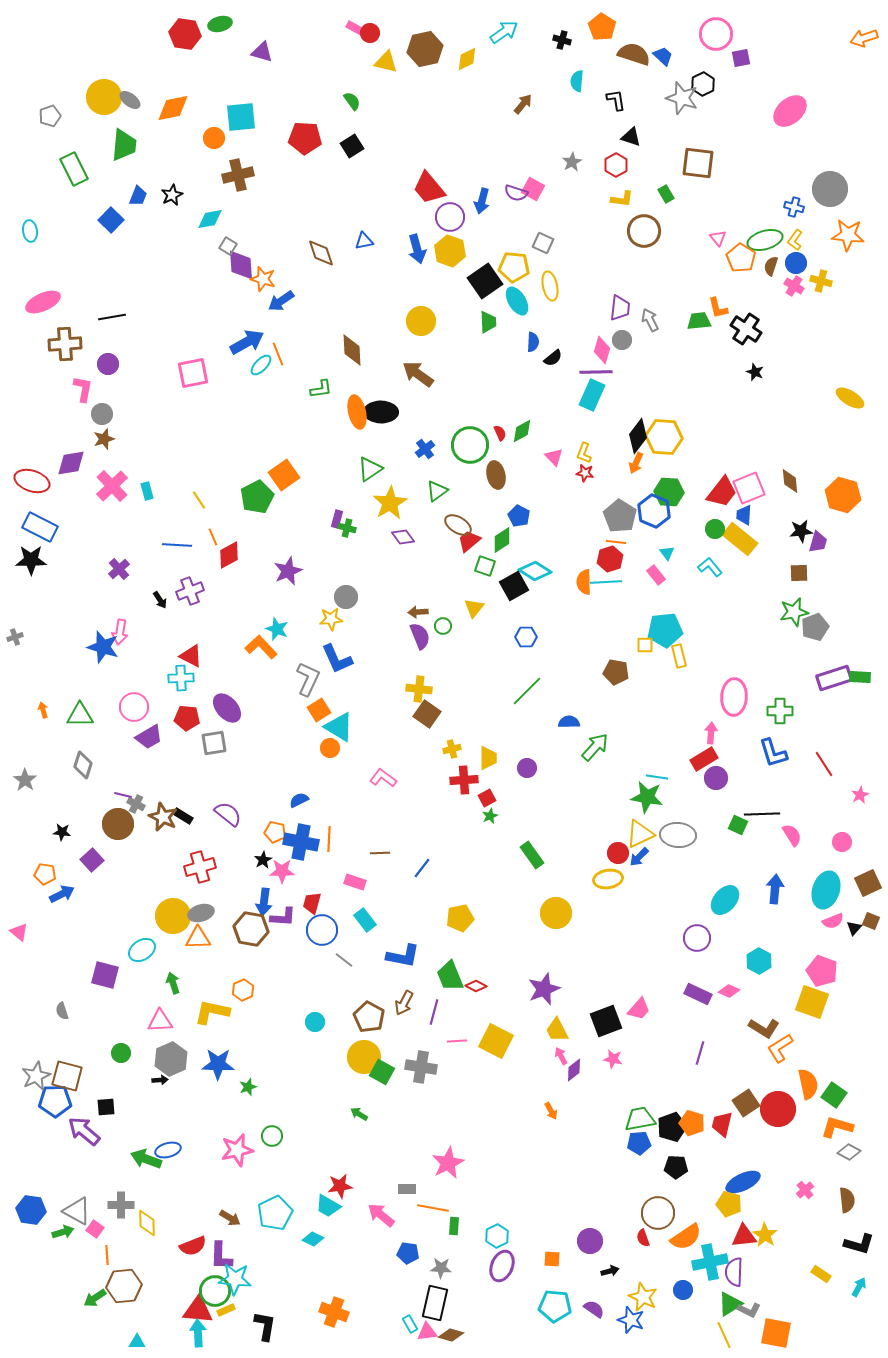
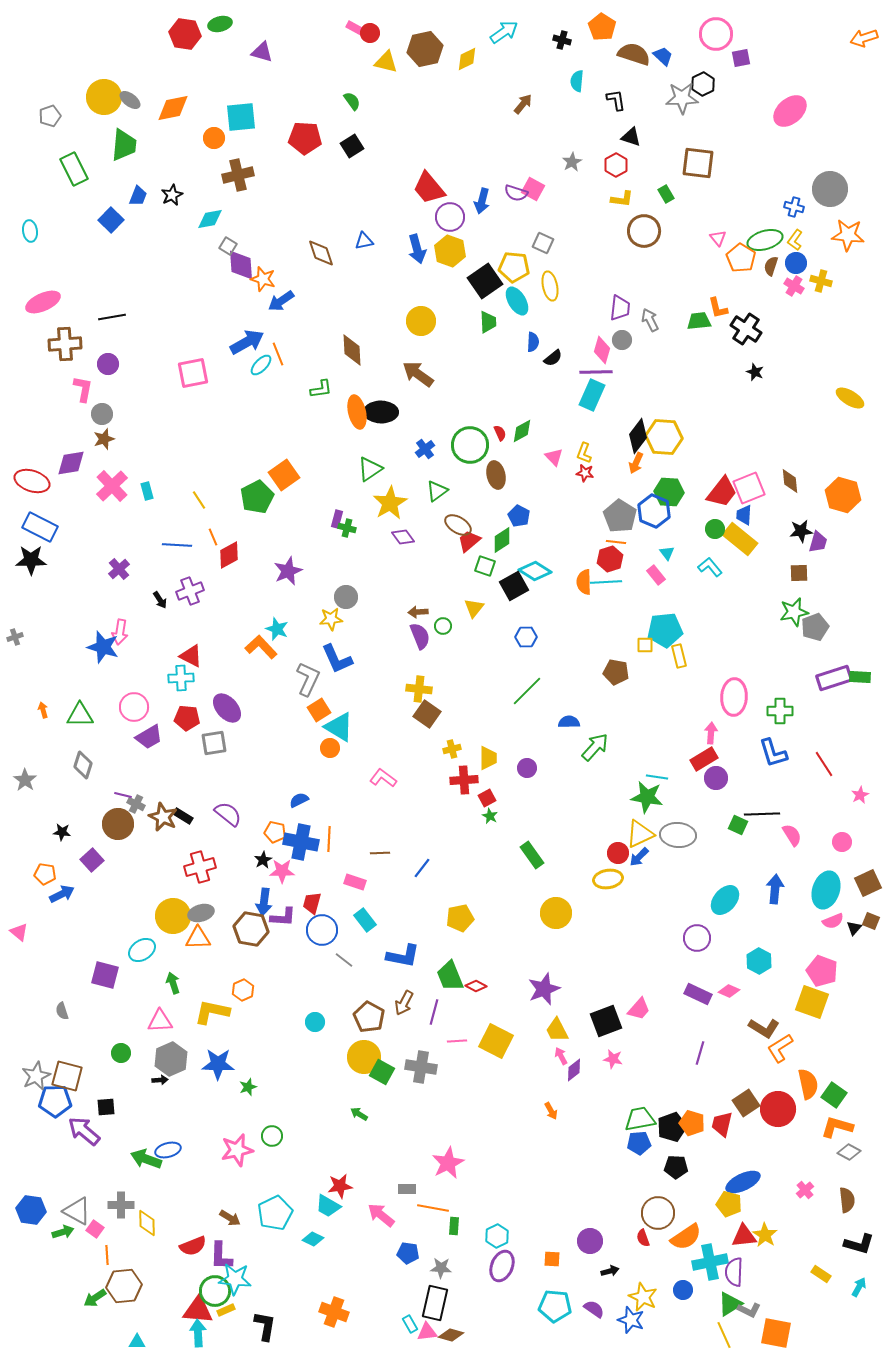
gray star at (682, 98): rotated 20 degrees counterclockwise
green star at (490, 816): rotated 21 degrees counterclockwise
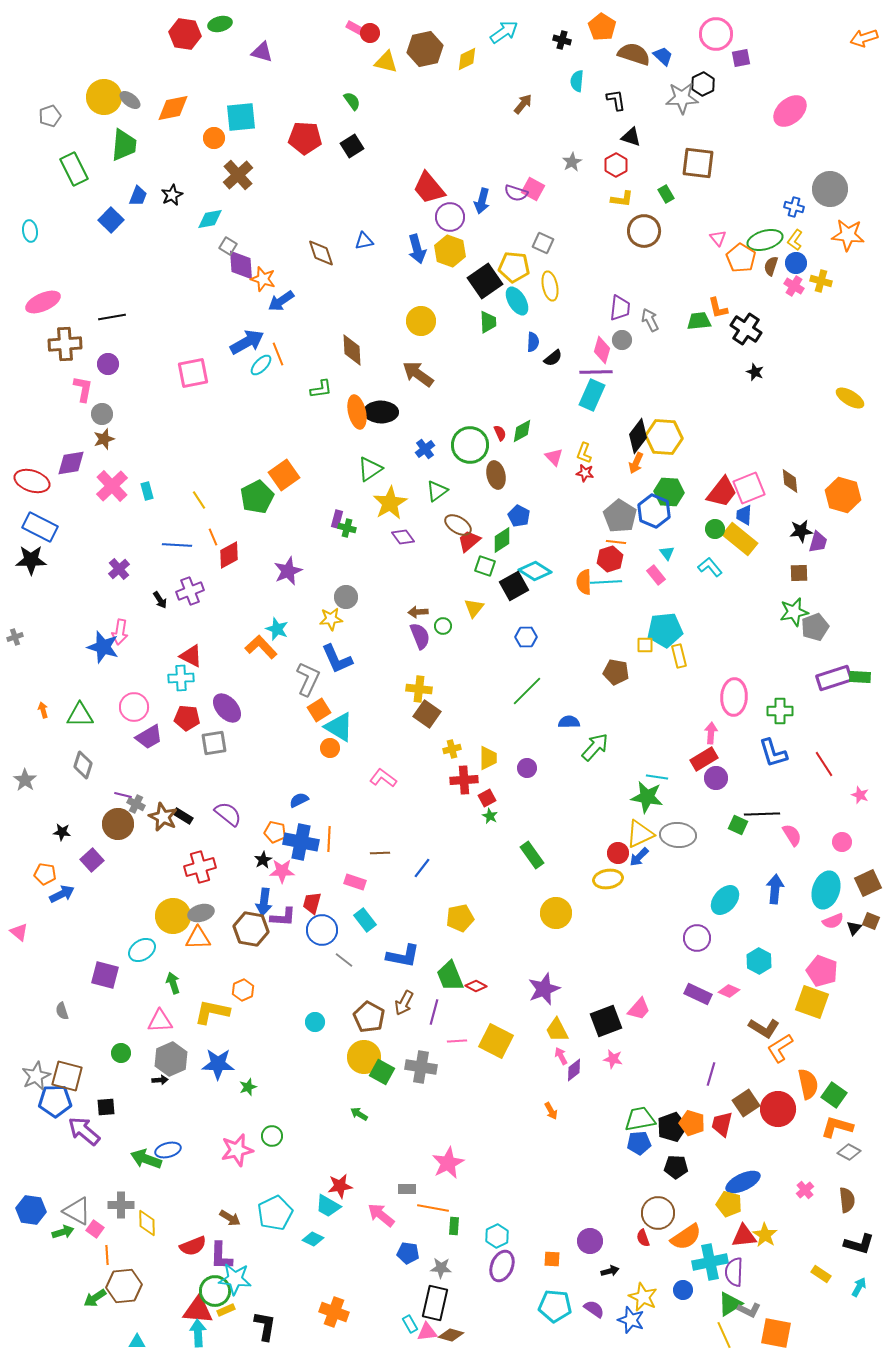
brown cross at (238, 175): rotated 28 degrees counterclockwise
pink star at (860, 795): rotated 24 degrees counterclockwise
purple line at (700, 1053): moved 11 px right, 21 px down
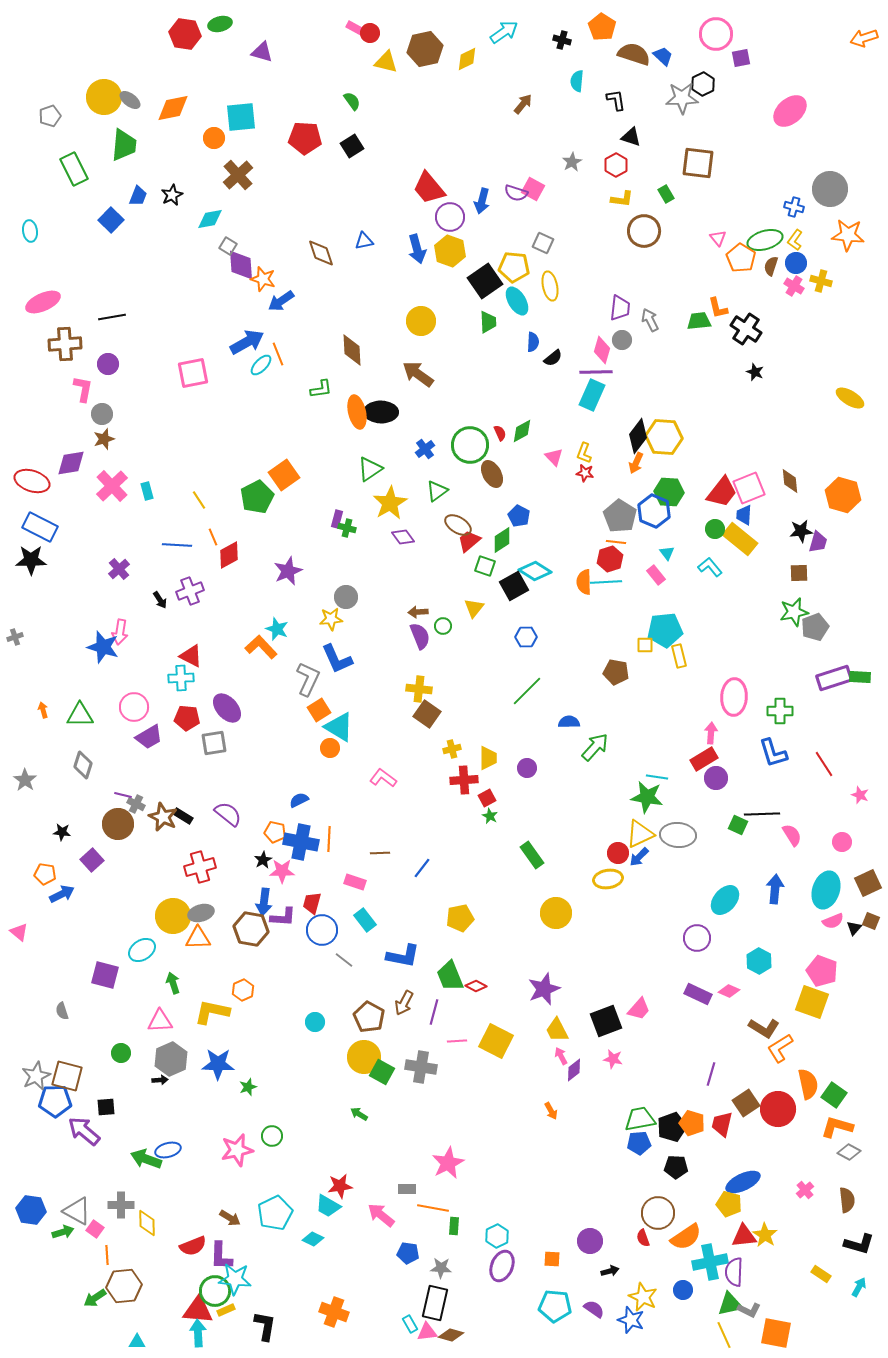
brown ellipse at (496, 475): moved 4 px left, 1 px up; rotated 16 degrees counterclockwise
green triangle at (730, 1304): rotated 20 degrees clockwise
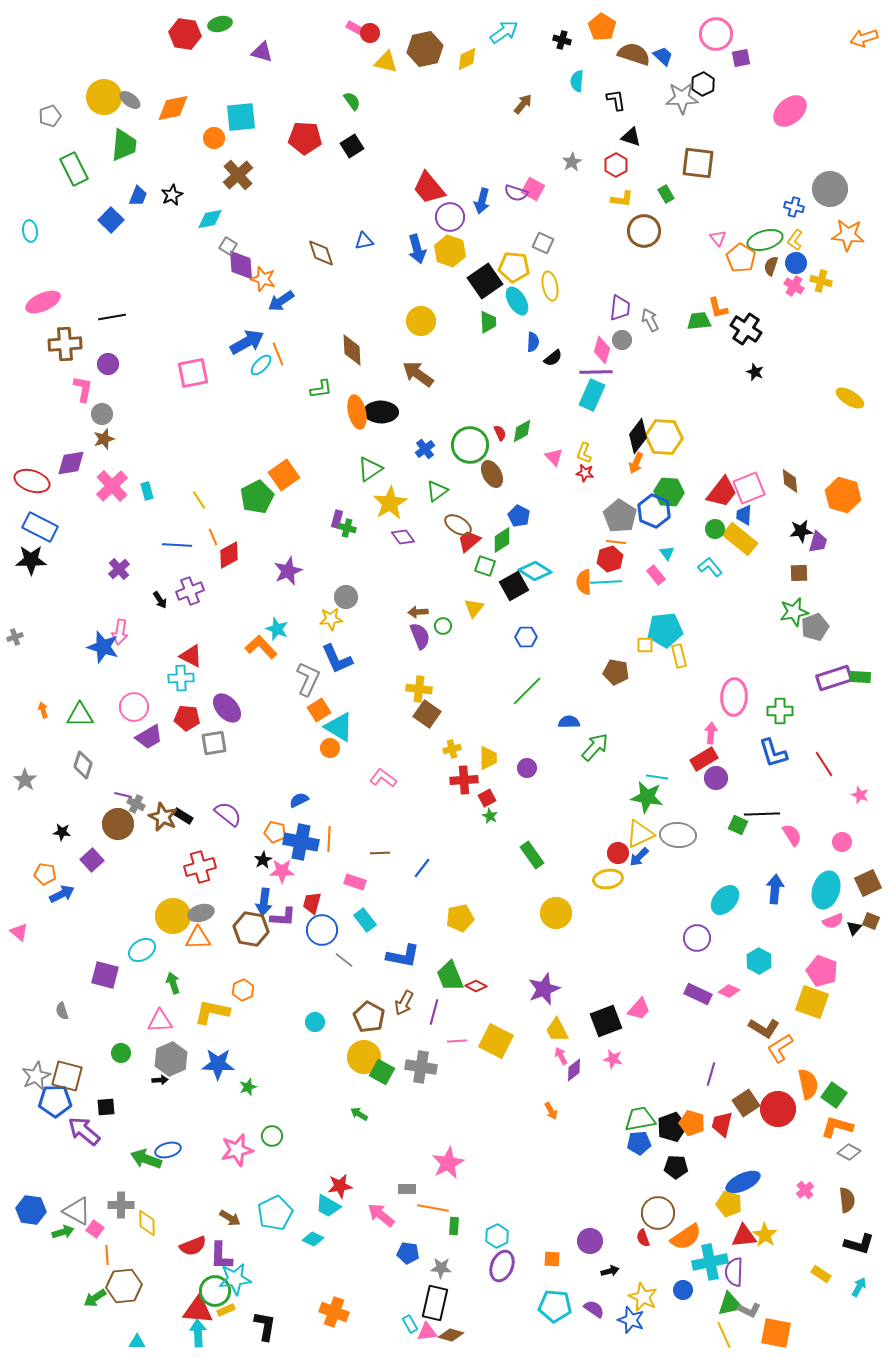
cyan star at (235, 1279): rotated 12 degrees counterclockwise
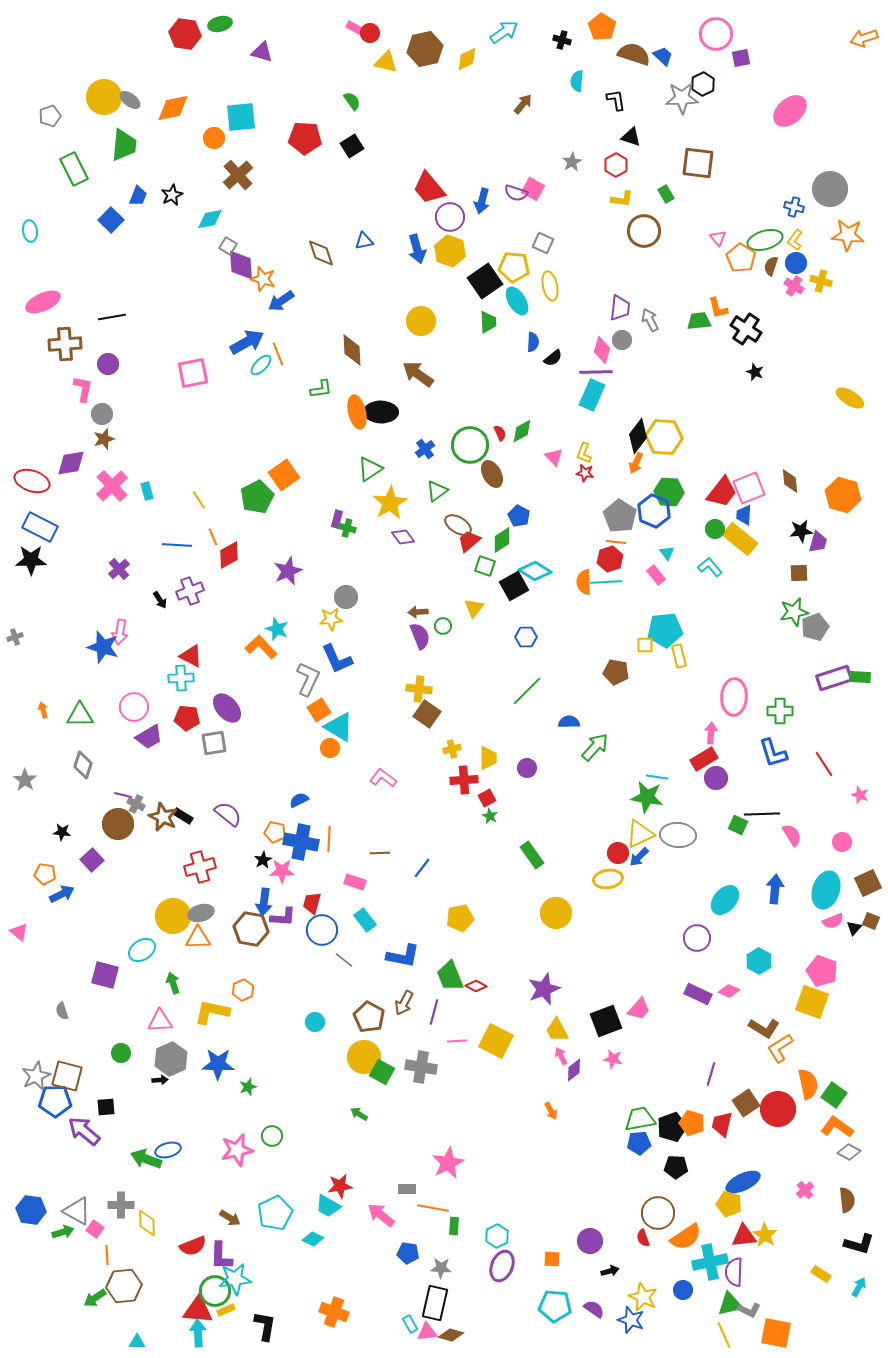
orange L-shape at (837, 1127): rotated 20 degrees clockwise
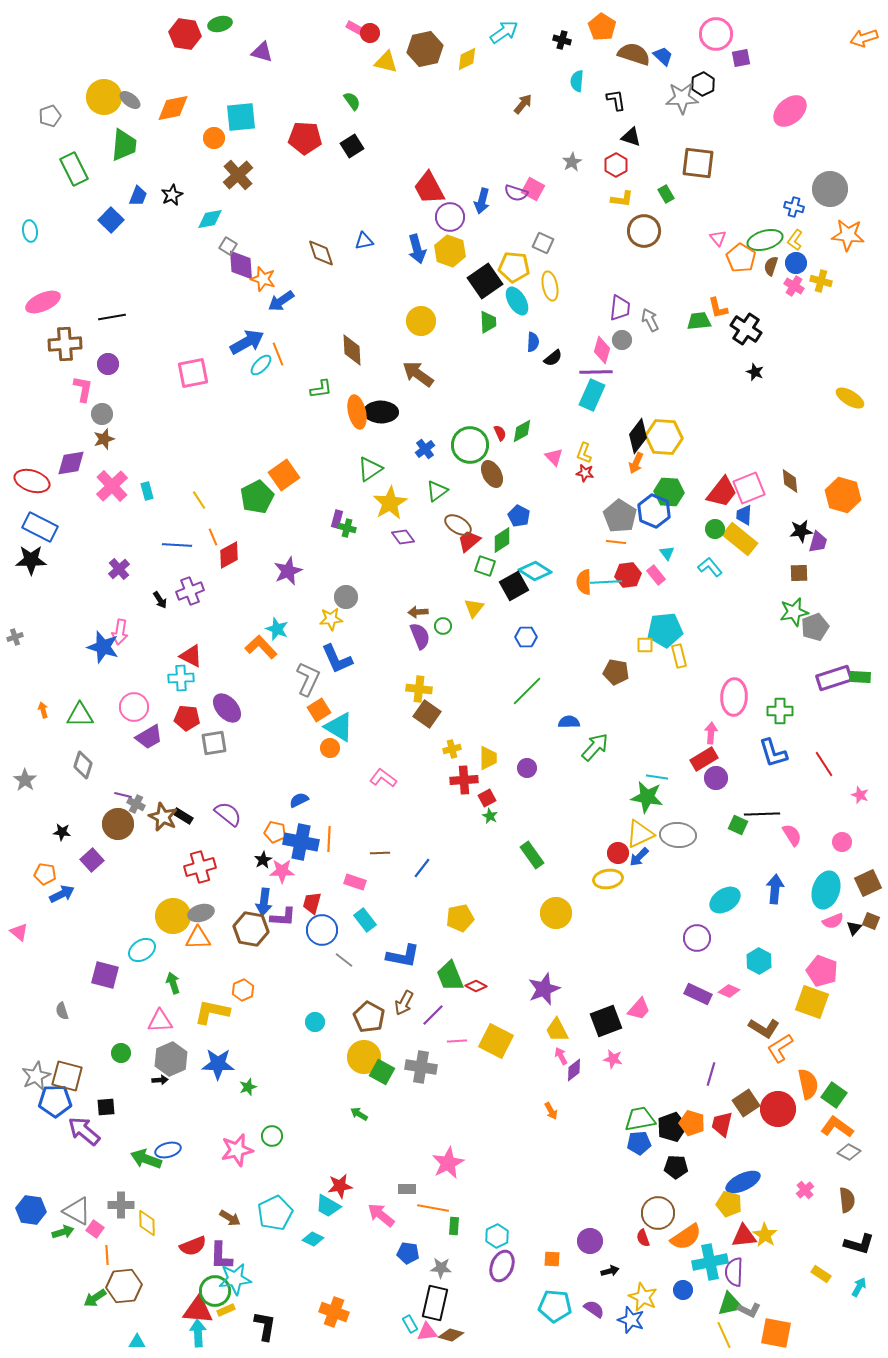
red trapezoid at (429, 188): rotated 12 degrees clockwise
red hexagon at (610, 559): moved 18 px right, 16 px down; rotated 10 degrees clockwise
cyan ellipse at (725, 900): rotated 16 degrees clockwise
purple line at (434, 1012): moved 1 px left, 3 px down; rotated 30 degrees clockwise
